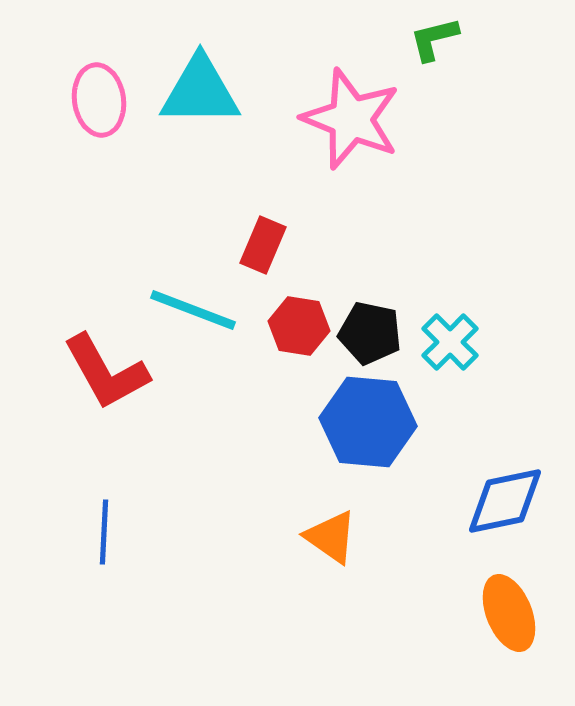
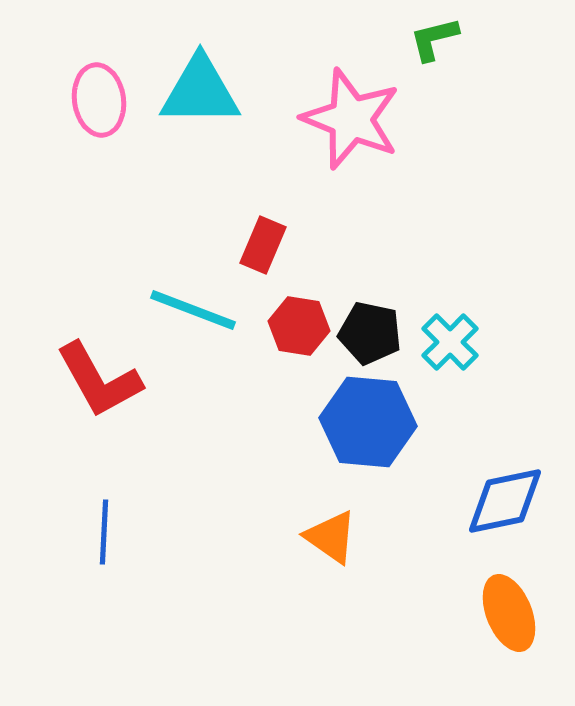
red L-shape: moved 7 px left, 8 px down
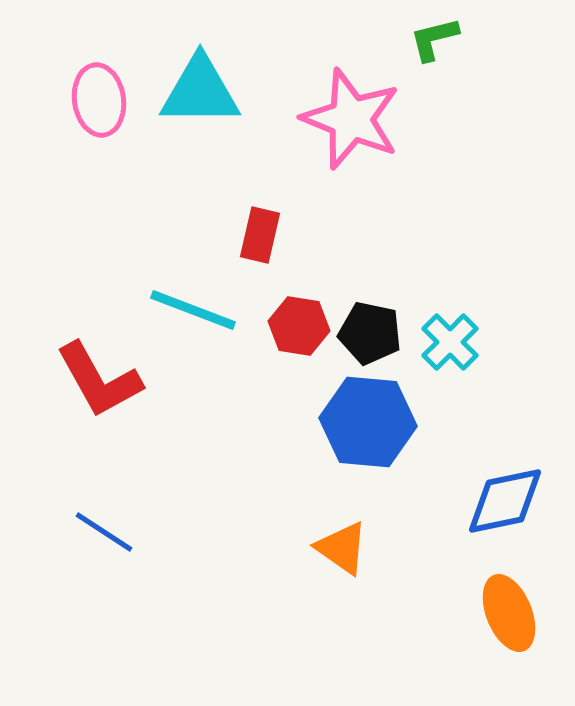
red rectangle: moved 3 px left, 10 px up; rotated 10 degrees counterclockwise
blue line: rotated 60 degrees counterclockwise
orange triangle: moved 11 px right, 11 px down
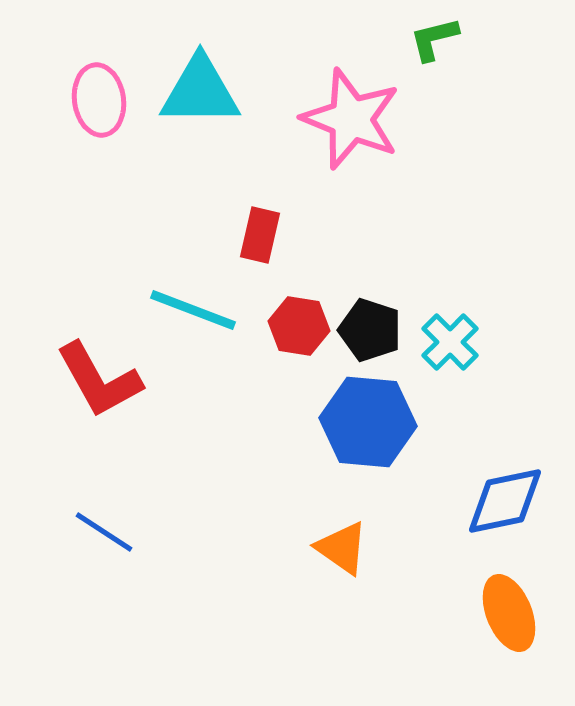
black pentagon: moved 3 px up; rotated 6 degrees clockwise
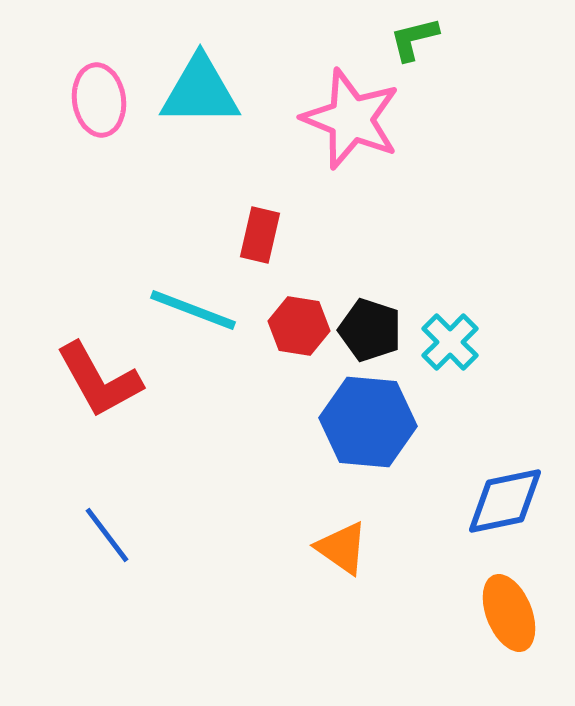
green L-shape: moved 20 px left
blue line: moved 3 px right, 3 px down; rotated 20 degrees clockwise
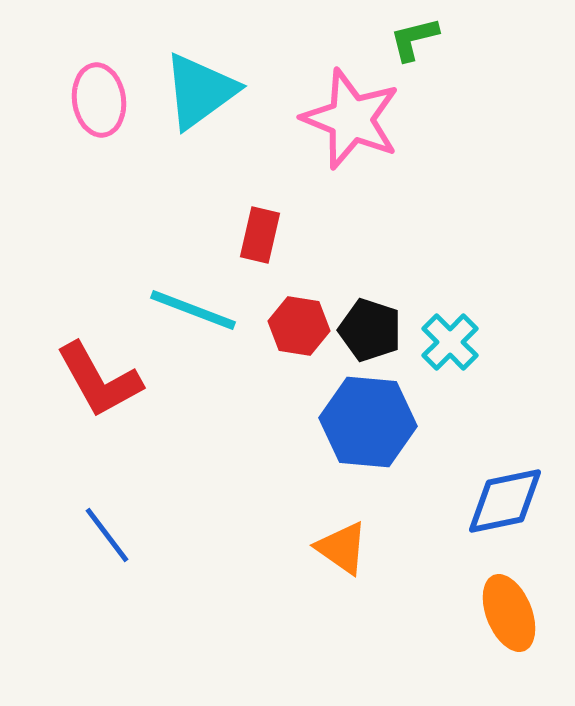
cyan triangle: rotated 36 degrees counterclockwise
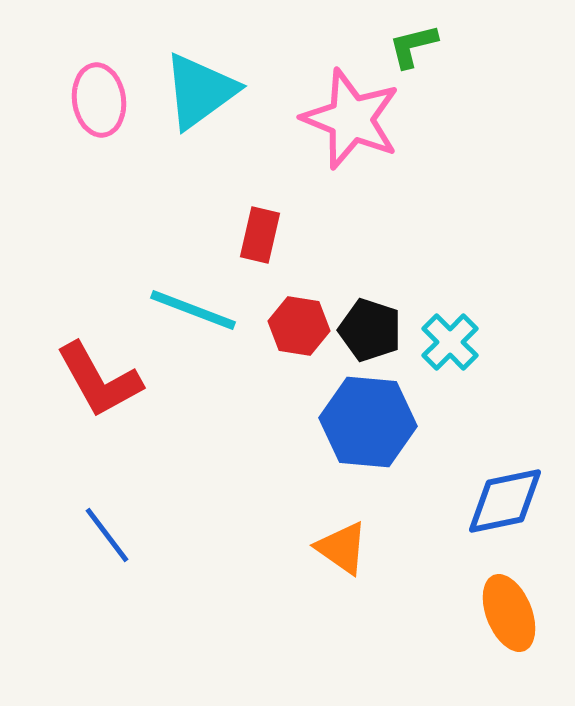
green L-shape: moved 1 px left, 7 px down
